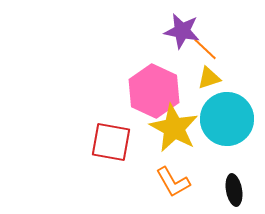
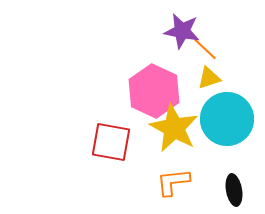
orange L-shape: rotated 114 degrees clockwise
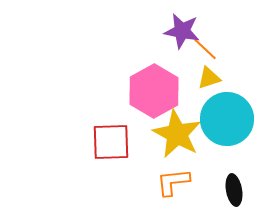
pink hexagon: rotated 6 degrees clockwise
yellow star: moved 3 px right, 6 px down
red square: rotated 12 degrees counterclockwise
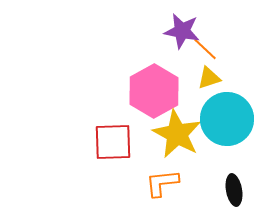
red square: moved 2 px right
orange L-shape: moved 11 px left, 1 px down
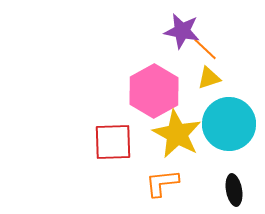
cyan circle: moved 2 px right, 5 px down
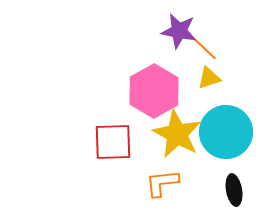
purple star: moved 3 px left
cyan circle: moved 3 px left, 8 px down
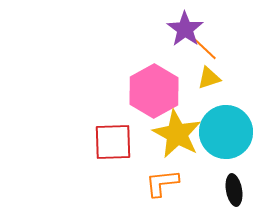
purple star: moved 6 px right, 2 px up; rotated 24 degrees clockwise
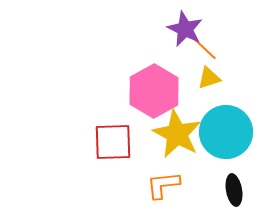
purple star: rotated 9 degrees counterclockwise
orange L-shape: moved 1 px right, 2 px down
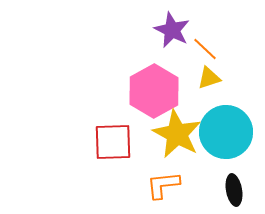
purple star: moved 13 px left, 1 px down
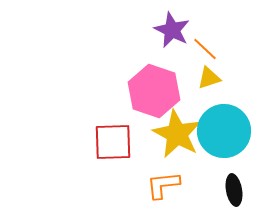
pink hexagon: rotated 12 degrees counterclockwise
cyan circle: moved 2 px left, 1 px up
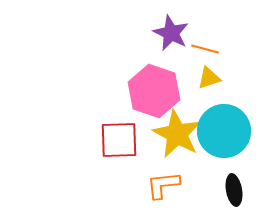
purple star: moved 1 px left, 3 px down
orange line: rotated 28 degrees counterclockwise
red square: moved 6 px right, 2 px up
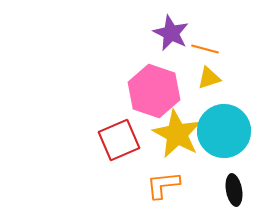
red square: rotated 21 degrees counterclockwise
